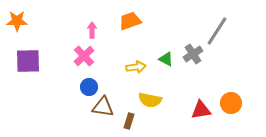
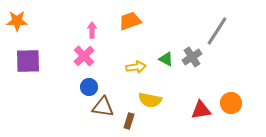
gray cross: moved 1 px left, 3 px down
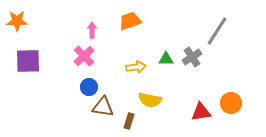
green triangle: rotated 28 degrees counterclockwise
red triangle: moved 2 px down
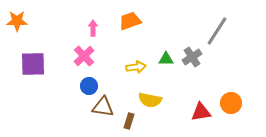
pink arrow: moved 1 px right, 2 px up
purple square: moved 5 px right, 3 px down
blue circle: moved 1 px up
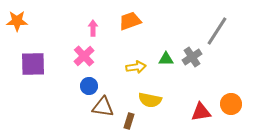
orange circle: moved 1 px down
